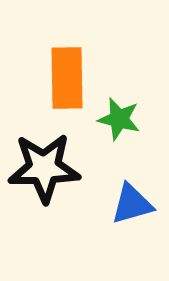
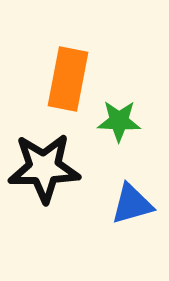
orange rectangle: moved 1 px right, 1 px down; rotated 12 degrees clockwise
green star: moved 2 px down; rotated 12 degrees counterclockwise
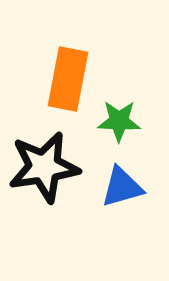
black star: moved 1 px up; rotated 8 degrees counterclockwise
blue triangle: moved 10 px left, 17 px up
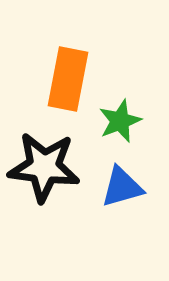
green star: moved 1 px right; rotated 24 degrees counterclockwise
black star: rotated 16 degrees clockwise
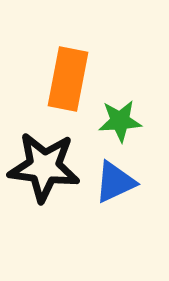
green star: rotated 18 degrees clockwise
blue triangle: moved 7 px left, 5 px up; rotated 9 degrees counterclockwise
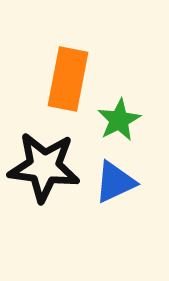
green star: moved 1 px left, 1 px up; rotated 24 degrees counterclockwise
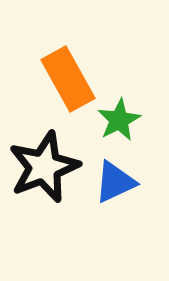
orange rectangle: rotated 40 degrees counterclockwise
black star: rotated 28 degrees counterclockwise
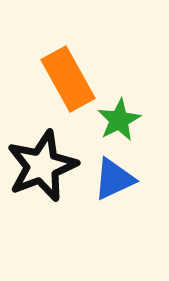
black star: moved 2 px left, 1 px up
blue triangle: moved 1 px left, 3 px up
